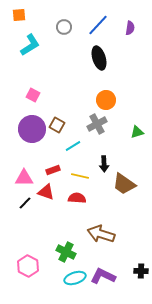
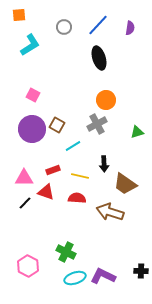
brown trapezoid: moved 1 px right
brown arrow: moved 9 px right, 22 px up
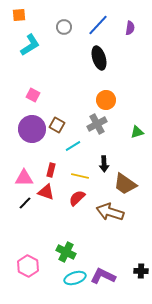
red rectangle: moved 2 px left; rotated 56 degrees counterclockwise
red semicircle: rotated 48 degrees counterclockwise
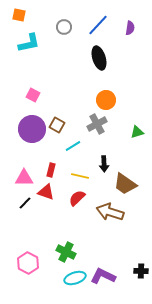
orange square: rotated 16 degrees clockwise
cyan L-shape: moved 1 px left, 2 px up; rotated 20 degrees clockwise
pink hexagon: moved 3 px up
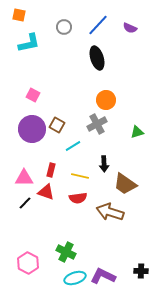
purple semicircle: rotated 104 degrees clockwise
black ellipse: moved 2 px left
red semicircle: moved 1 px right; rotated 144 degrees counterclockwise
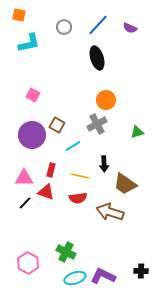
purple circle: moved 6 px down
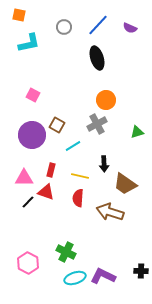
red semicircle: rotated 102 degrees clockwise
black line: moved 3 px right, 1 px up
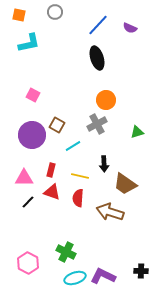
gray circle: moved 9 px left, 15 px up
red triangle: moved 6 px right
